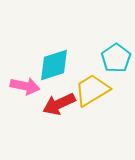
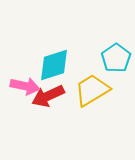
red arrow: moved 11 px left, 8 px up
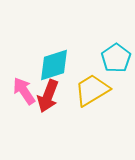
pink arrow: moved 1 px left, 5 px down; rotated 136 degrees counterclockwise
red arrow: rotated 44 degrees counterclockwise
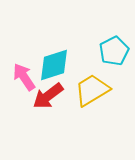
cyan pentagon: moved 2 px left, 7 px up; rotated 8 degrees clockwise
pink arrow: moved 14 px up
red arrow: rotated 32 degrees clockwise
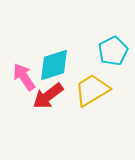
cyan pentagon: moved 1 px left
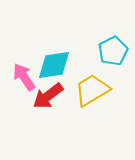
cyan diamond: rotated 9 degrees clockwise
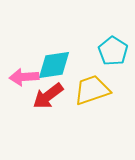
cyan pentagon: rotated 12 degrees counterclockwise
pink arrow: rotated 60 degrees counterclockwise
yellow trapezoid: rotated 12 degrees clockwise
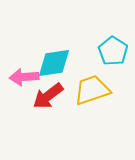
cyan diamond: moved 2 px up
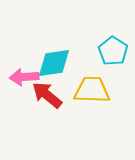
yellow trapezoid: rotated 21 degrees clockwise
red arrow: moved 1 px left, 1 px up; rotated 76 degrees clockwise
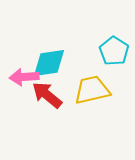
cyan pentagon: moved 1 px right
cyan diamond: moved 5 px left
yellow trapezoid: rotated 15 degrees counterclockwise
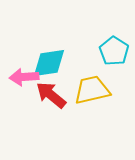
red arrow: moved 4 px right
